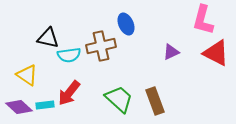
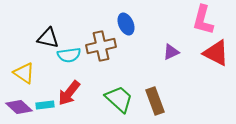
yellow triangle: moved 3 px left, 2 px up
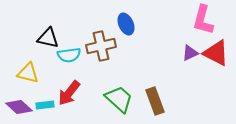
purple triangle: moved 19 px right, 1 px down
yellow triangle: moved 4 px right; rotated 20 degrees counterclockwise
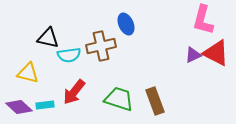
purple triangle: moved 3 px right, 2 px down
red arrow: moved 5 px right, 1 px up
green trapezoid: rotated 24 degrees counterclockwise
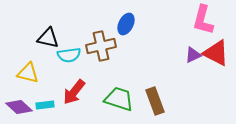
blue ellipse: rotated 50 degrees clockwise
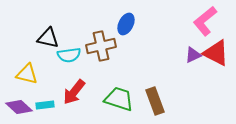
pink L-shape: moved 2 px right, 1 px down; rotated 36 degrees clockwise
yellow triangle: moved 1 px left, 1 px down
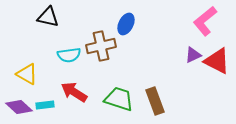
black triangle: moved 21 px up
red triangle: moved 1 px right, 8 px down
yellow triangle: rotated 15 degrees clockwise
red arrow: rotated 84 degrees clockwise
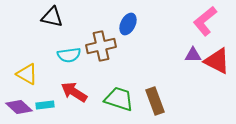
black triangle: moved 4 px right
blue ellipse: moved 2 px right
purple triangle: rotated 24 degrees clockwise
